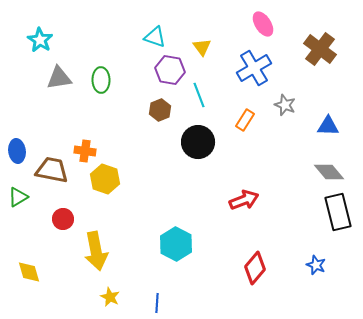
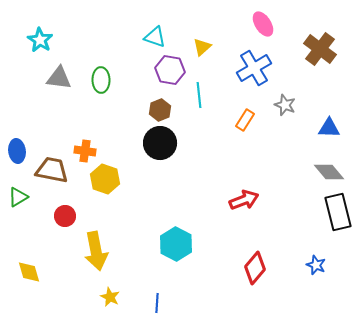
yellow triangle: rotated 24 degrees clockwise
gray triangle: rotated 16 degrees clockwise
cyan line: rotated 15 degrees clockwise
blue triangle: moved 1 px right, 2 px down
black circle: moved 38 px left, 1 px down
red circle: moved 2 px right, 3 px up
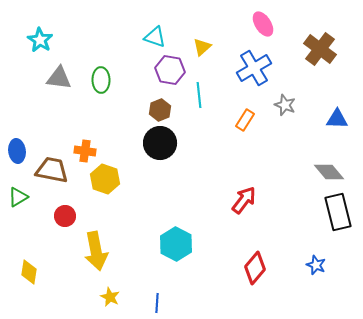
blue triangle: moved 8 px right, 9 px up
red arrow: rotated 32 degrees counterclockwise
yellow diamond: rotated 25 degrees clockwise
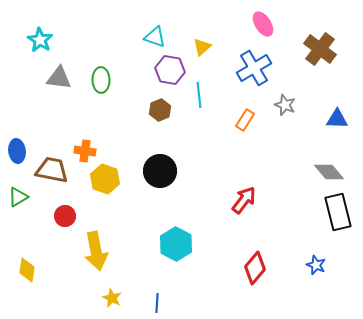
black circle: moved 28 px down
yellow diamond: moved 2 px left, 2 px up
yellow star: moved 2 px right, 1 px down
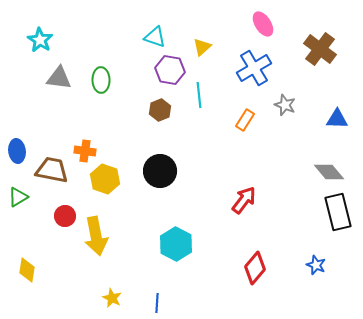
yellow arrow: moved 15 px up
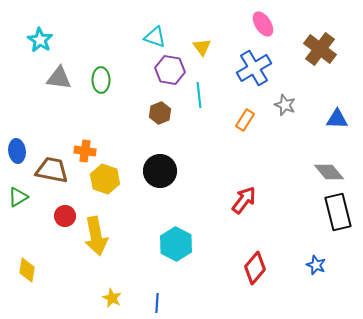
yellow triangle: rotated 24 degrees counterclockwise
brown hexagon: moved 3 px down
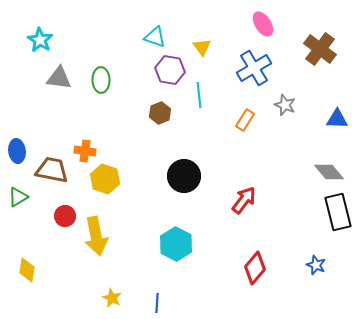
black circle: moved 24 px right, 5 px down
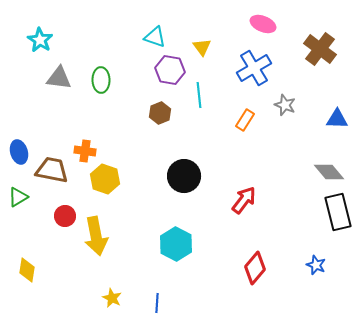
pink ellipse: rotated 35 degrees counterclockwise
blue ellipse: moved 2 px right, 1 px down; rotated 10 degrees counterclockwise
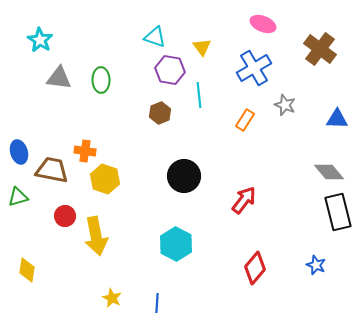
green triangle: rotated 15 degrees clockwise
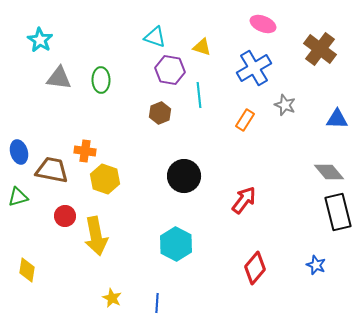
yellow triangle: rotated 36 degrees counterclockwise
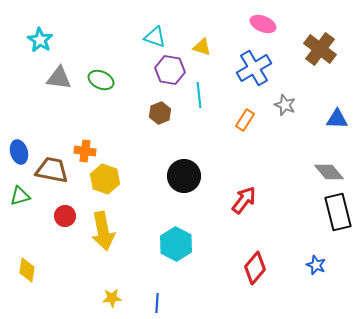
green ellipse: rotated 65 degrees counterclockwise
green triangle: moved 2 px right, 1 px up
yellow arrow: moved 7 px right, 5 px up
yellow star: rotated 30 degrees counterclockwise
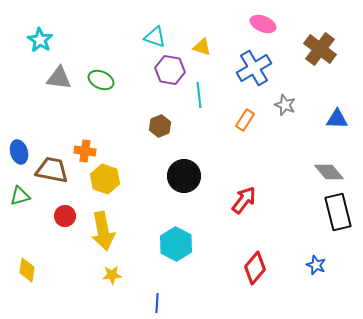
brown hexagon: moved 13 px down
yellow star: moved 23 px up
